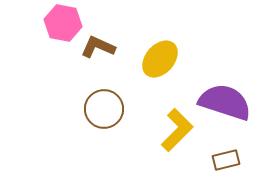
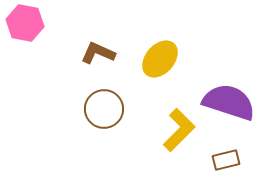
pink hexagon: moved 38 px left
brown L-shape: moved 6 px down
purple semicircle: moved 4 px right
yellow L-shape: moved 2 px right
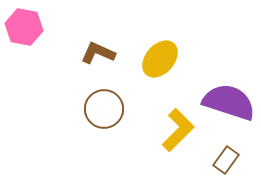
pink hexagon: moved 1 px left, 4 px down
yellow L-shape: moved 1 px left
brown rectangle: rotated 40 degrees counterclockwise
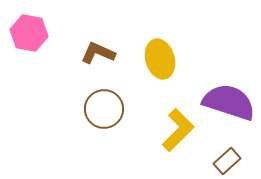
pink hexagon: moved 5 px right, 6 px down
yellow ellipse: rotated 57 degrees counterclockwise
brown rectangle: moved 1 px right, 1 px down; rotated 12 degrees clockwise
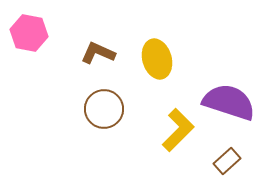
yellow ellipse: moved 3 px left
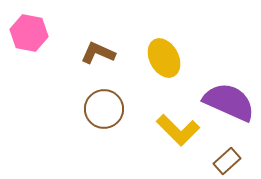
yellow ellipse: moved 7 px right, 1 px up; rotated 12 degrees counterclockwise
purple semicircle: rotated 6 degrees clockwise
yellow L-shape: rotated 90 degrees clockwise
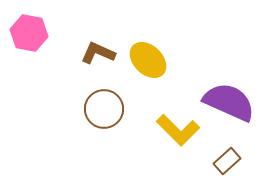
yellow ellipse: moved 16 px left, 2 px down; rotated 18 degrees counterclockwise
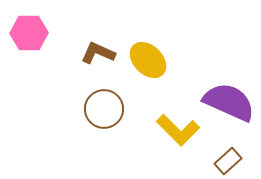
pink hexagon: rotated 12 degrees counterclockwise
brown rectangle: moved 1 px right
